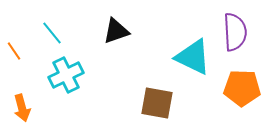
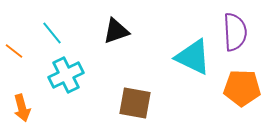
orange line: rotated 18 degrees counterclockwise
brown square: moved 22 px left
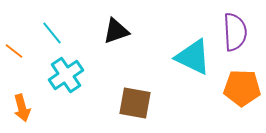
cyan cross: rotated 8 degrees counterclockwise
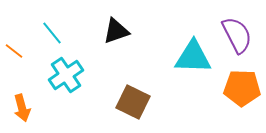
purple semicircle: moved 2 px right, 3 px down; rotated 24 degrees counterclockwise
cyan triangle: rotated 24 degrees counterclockwise
brown square: moved 2 px left, 1 px up; rotated 16 degrees clockwise
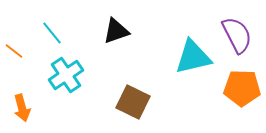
cyan triangle: rotated 15 degrees counterclockwise
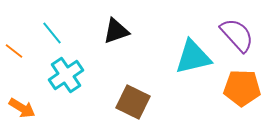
purple semicircle: rotated 15 degrees counterclockwise
orange arrow: rotated 44 degrees counterclockwise
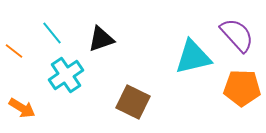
black triangle: moved 15 px left, 8 px down
